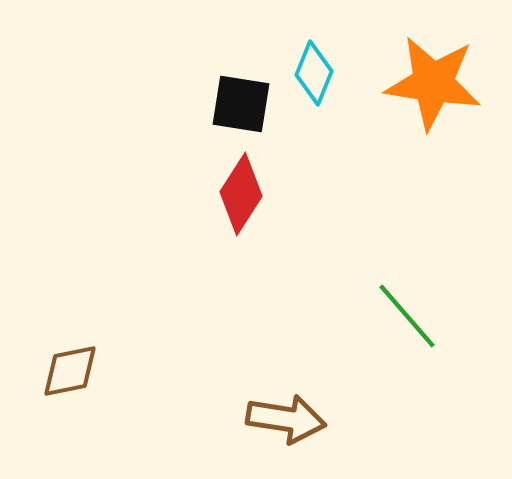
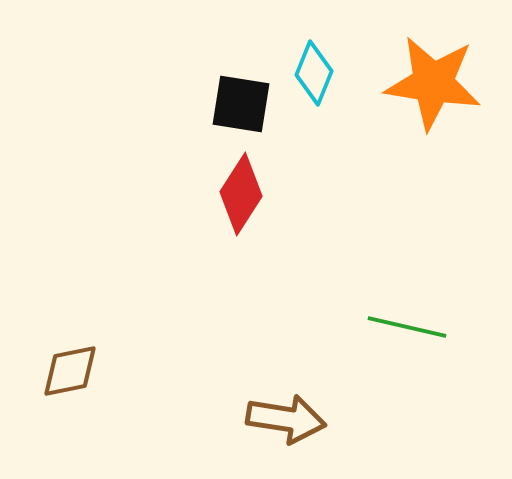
green line: moved 11 px down; rotated 36 degrees counterclockwise
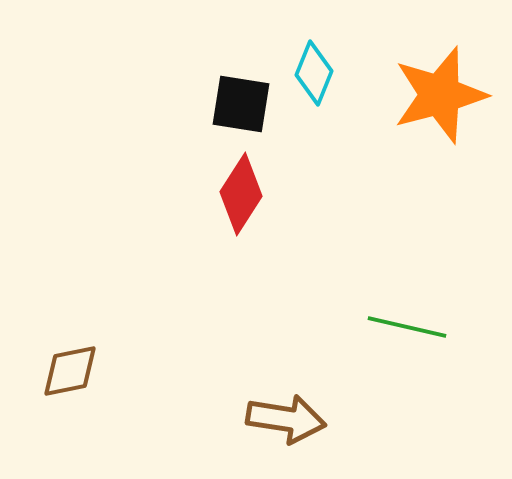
orange star: moved 7 px right, 12 px down; rotated 24 degrees counterclockwise
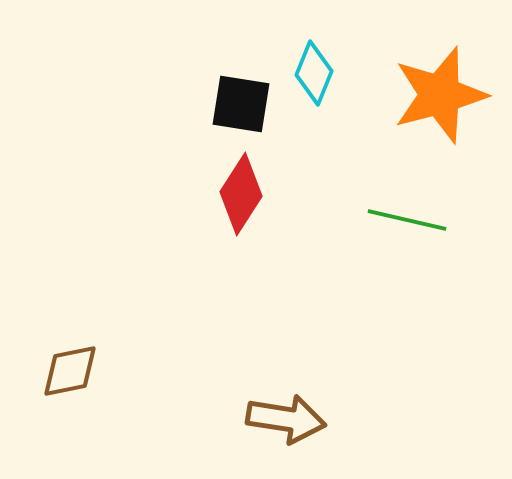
green line: moved 107 px up
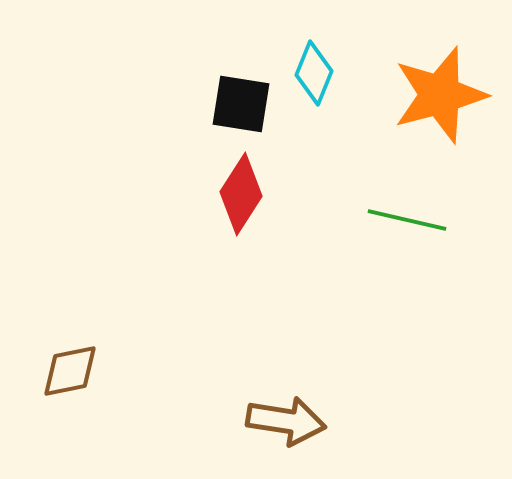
brown arrow: moved 2 px down
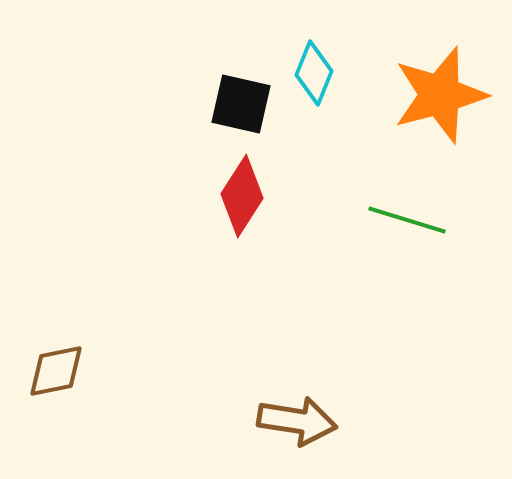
black square: rotated 4 degrees clockwise
red diamond: moved 1 px right, 2 px down
green line: rotated 4 degrees clockwise
brown diamond: moved 14 px left
brown arrow: moved 11 px right
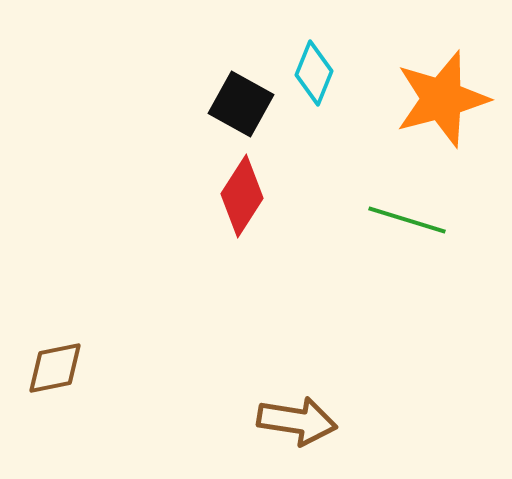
orange star: moved 2 px right, 4 px down
black square: rotated 16 degrees clockwise
brown diamond: moved 1 px left, 3 px up
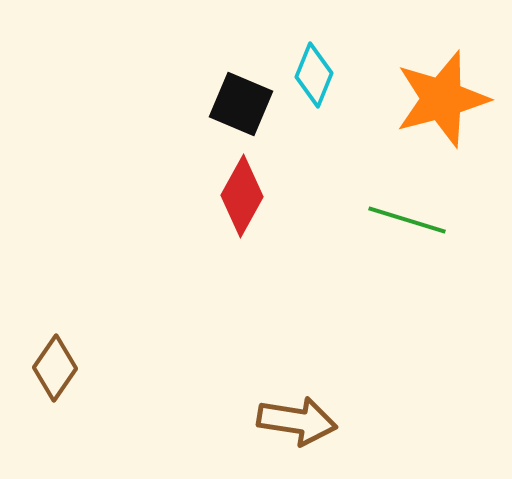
cyan diamond: moved 2 px down
black square: rotated 6 degrees counterclockwise
red diamond: rotated 4 degrees counterclockwise
brown diamond: rotated 44 degrees counterclockwise
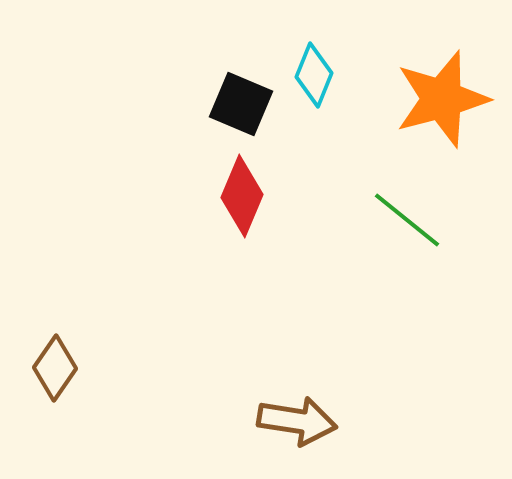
red diamond: rotated 6 degrees counterclockwise
green line: rotated 22 degrees clockwise
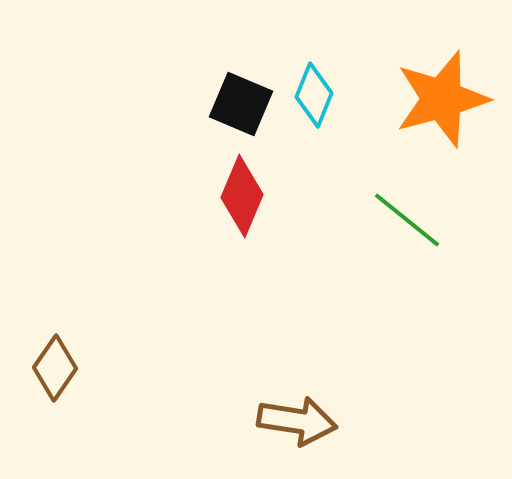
cyan diamond: moved 20 px down
